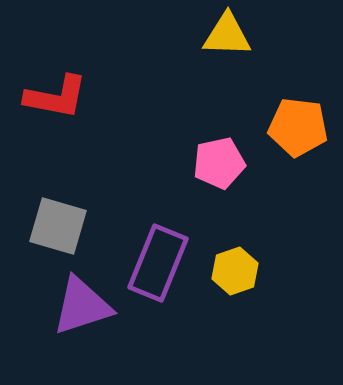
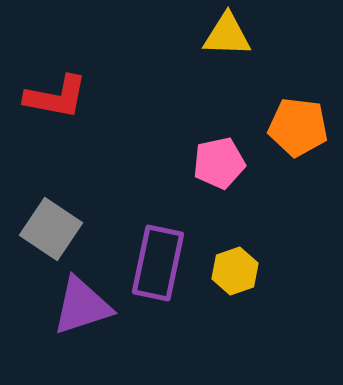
gray square: moved 7 px left, 3 px down; rotated 18 degrees clockwise
purple rectangle: rotated 10 degrees counterclockwise
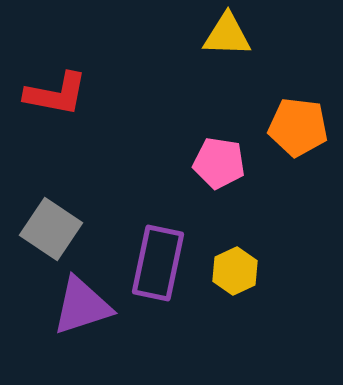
red L-shape: moved 3 px up
pink pentagon: rotated 21 degrees clockwise
yellow hexagon: rotated 6 degrees counterclockwise
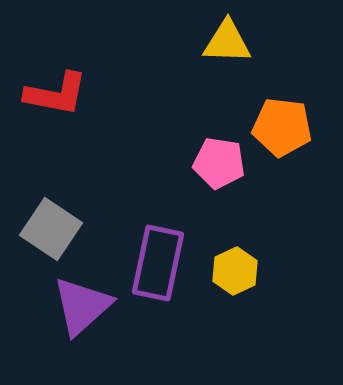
yellow triangle: moved 7 px down
orange pentagon: moved 16 px left
purple triangle: rotated 24 degrees counterclockwise
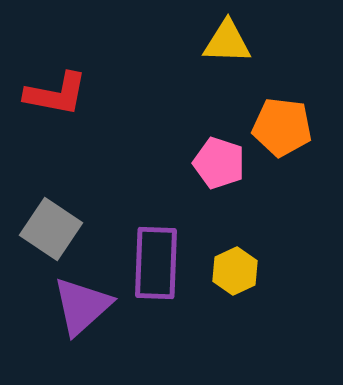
pink pentagon: rotated 9 degrees clockwise
purple rectangle: moved 2 px left; rotated 10 degrees counterclockwise
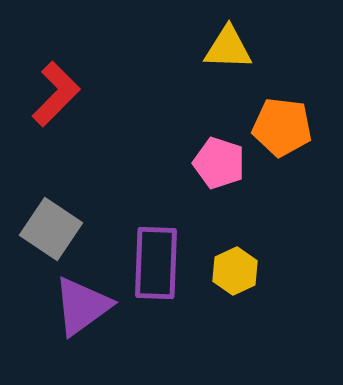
yellow triangle: moved 1 px right, 6 px down
red L-shape: rotated 56 degrees counterclockwise
purple triangle: rotated 6 degrees clockwise
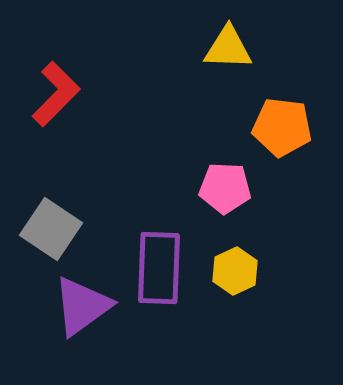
pink pentagon: moved 6 px right, 25 px down; rotated 15 degrees counterclockwise
purple rectangle: moved 3 px right, 5 px down
